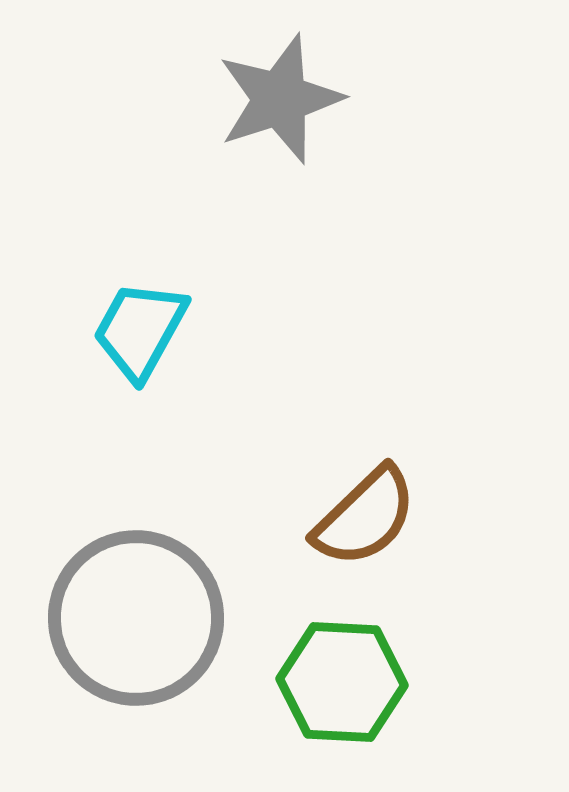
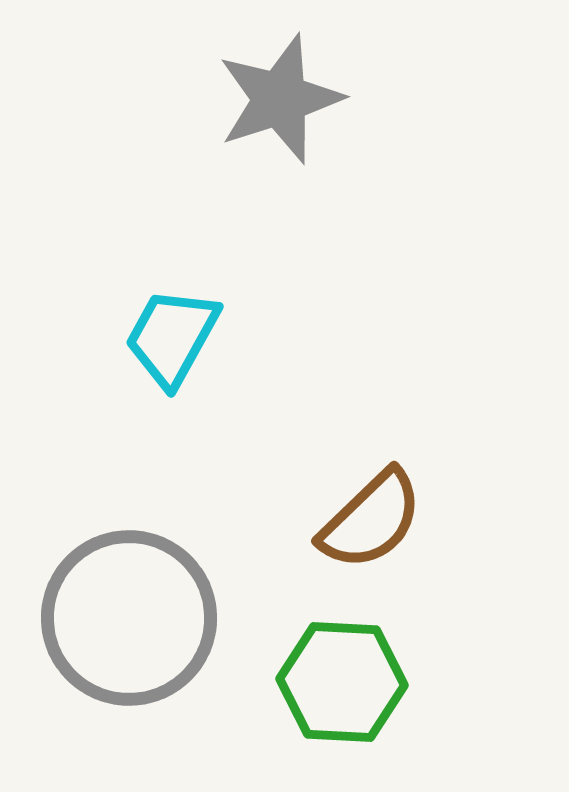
cyan trapezoid: moved 32 px right, 7 px down
brown semicircle: moved 6 px right, 3 px down
gray circle: moved 7 px left
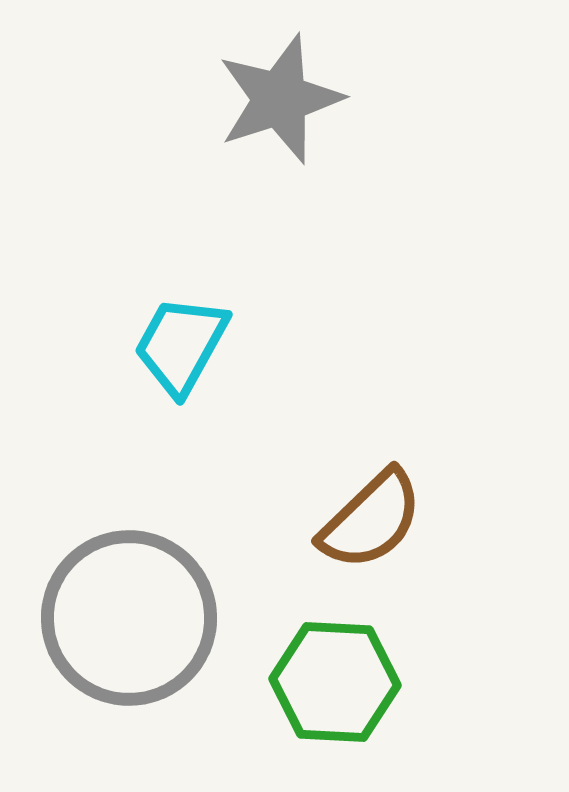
cyan trapezoid: moved 9 px right, 8 px down
green hexagon: moved 7 px left
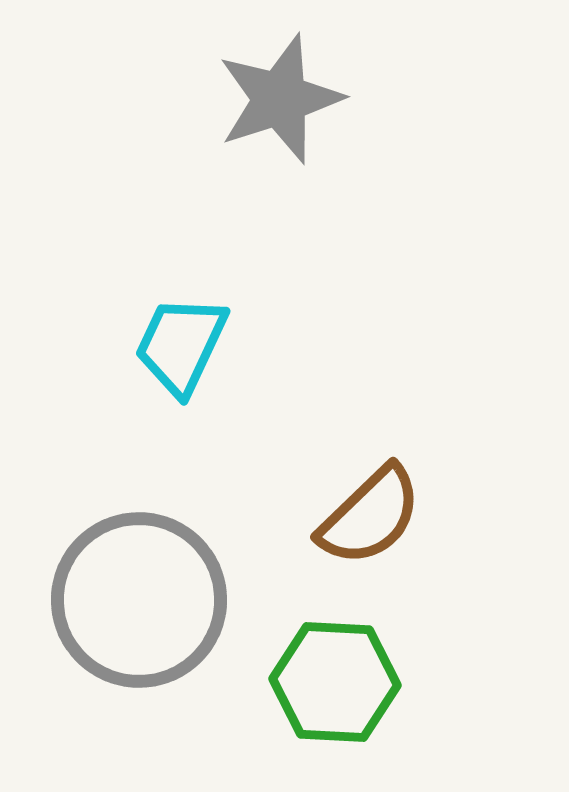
cyan trapezoid: rotated 4 degrees counterclockwise
brown semicircle: moved 1 px left, 4 px up
gray circle: moved 10 px right, 18 px up
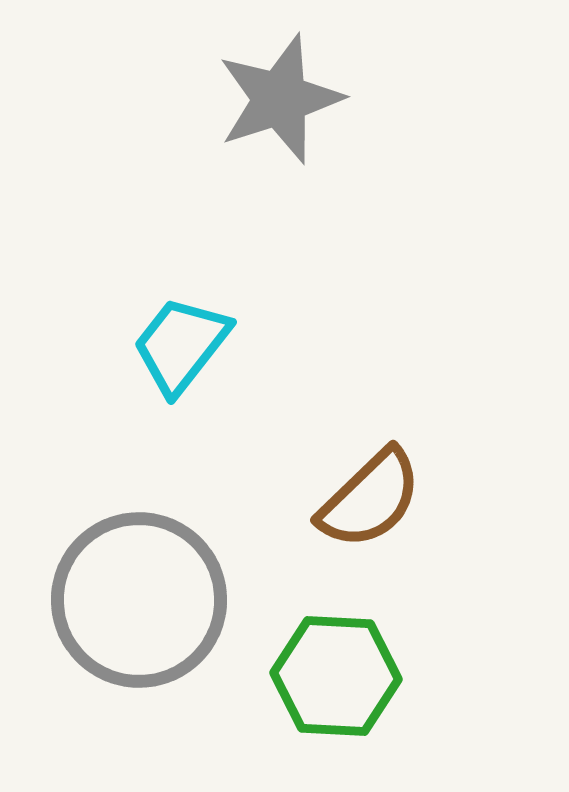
cyan trapezoid: rotated 13 degrees clockwise
brown semicircle: moved 17 px up
green hexagon: moved 1 px right, 6 px up
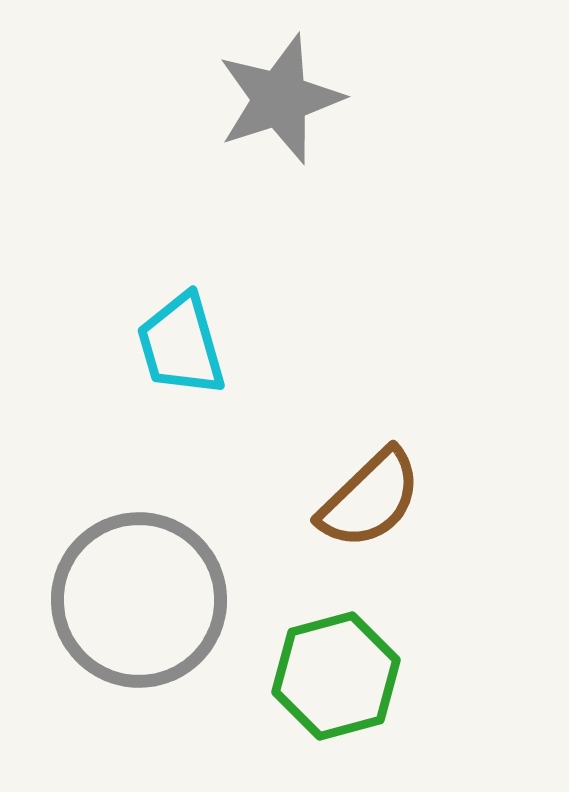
cyan trapezoid: rotated 54 degrees counterclockwise
green hexagon: rotated 18 degrees counterclockwise
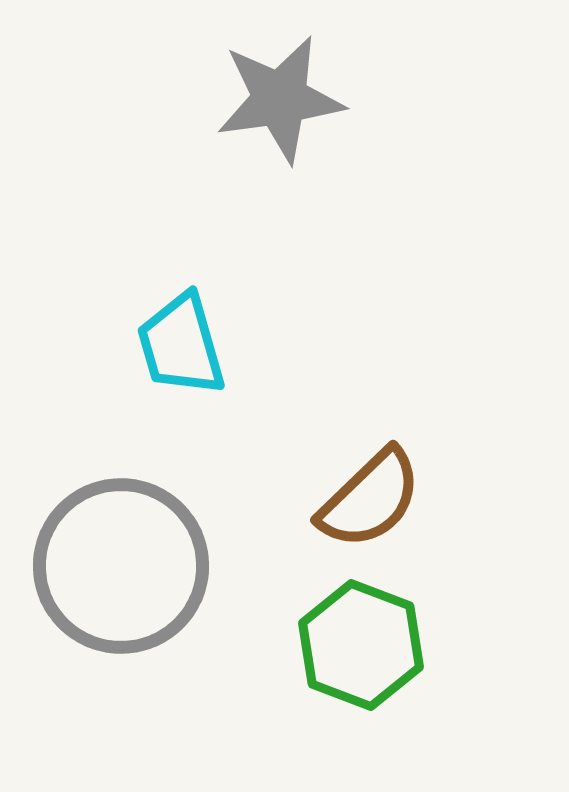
gray star: rotated 10 degrees clockwise
gray circle: moved 18 px left, 34 px up
green hexagon: moved 25 px right, 31 px up; rotated 24 degrees counterclockwise
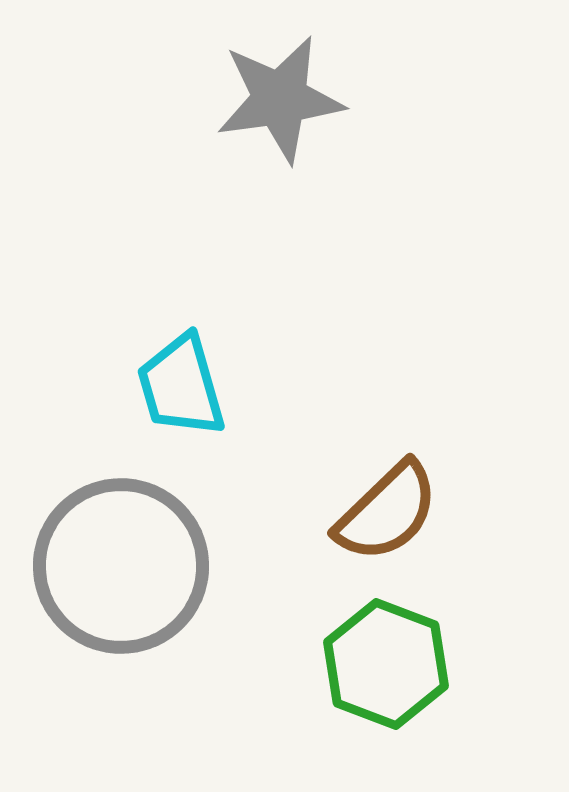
cyan trapezoid: moved 41 px down
brown semicircle: moved 17 px right, 13 px down
green hexagon: moved 25 px right, 19 px down
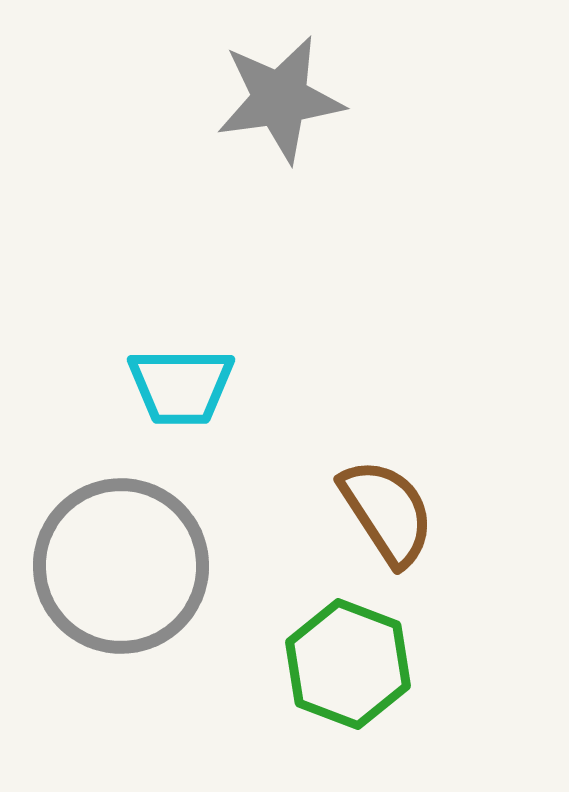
cyan trapezoid: rotated 74 degrees counterclockwise
brown semicircle: rotated 79 degrees counterclockwise
green hexagon: moved 38 px left
